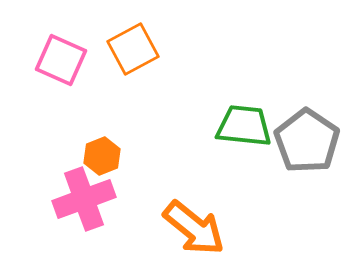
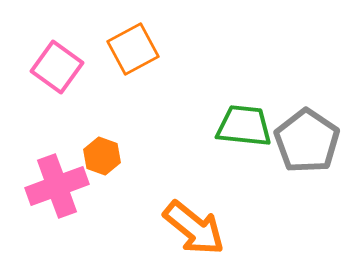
pink square: moved 4 px left, 7 px down; rotated 12 degrees clockwise
orange hexagon: rotated 18 degrees counterclockwise
pink cross: moved 27 px left, 13 px up
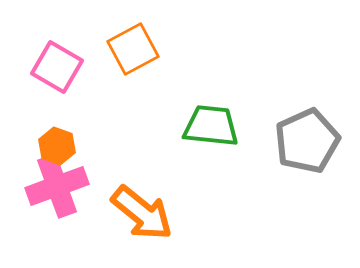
pink square: rotated 6 degrees counterclockwise
green trapezoid: moved 33 px left
gray pentagon: rotated 14 degrees clockwise
orange hexagon: moved 45 px left, 10 px up
orange arrow: moved 52 px left, 15 px up
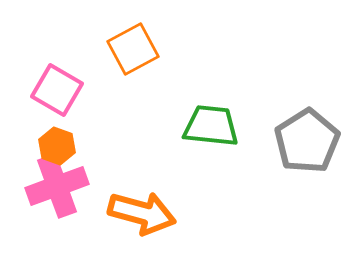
pink square: moved 23 px down
gray pentagon: rotated 8 degrees counterclockwise
orange arrow: rotated 24 degrees counterclockwise
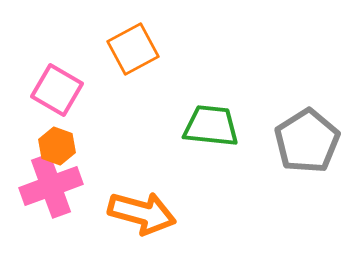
pink cross: moved 6 px left
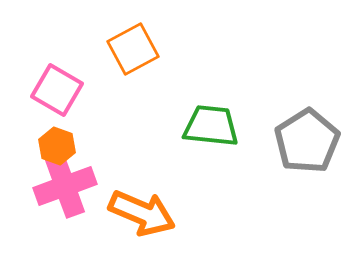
pink cross: moved 14 px right
orange arrow: rotated 8 degrees clockwise
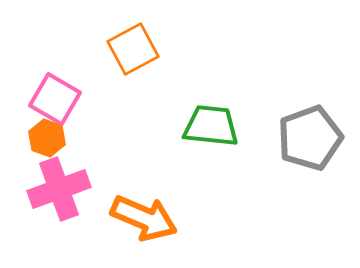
pink square: moved 2 px left, 9 px down
gray pentagon: moved 3 px right, 3 px up; rotated 12 degrees clockwise
orange hexagon: moved 10 px left, 8 px up
pink cross: moved 6 px left, 3 px down
orange arrow: moved 2 px right, 5 px down
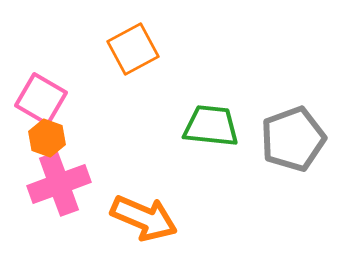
pink square: moved 14 px left
gray pentagon: moved 17 px left, 1 px down
pink cross: moved 5 px up
